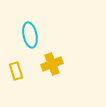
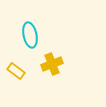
yellow rectangle: rotated 36 degrees counterclockwise
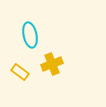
yellow rectangle: moved 4 px right, 1 px down
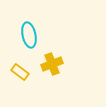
cyan ellipse: moved 1 px left
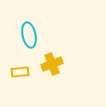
yellow rectangle: rotated 42 degrees counterclockwise
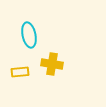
yellow cross: rotated 30 degrees clockwise
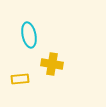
yellow rectangle: moved 7 px down
